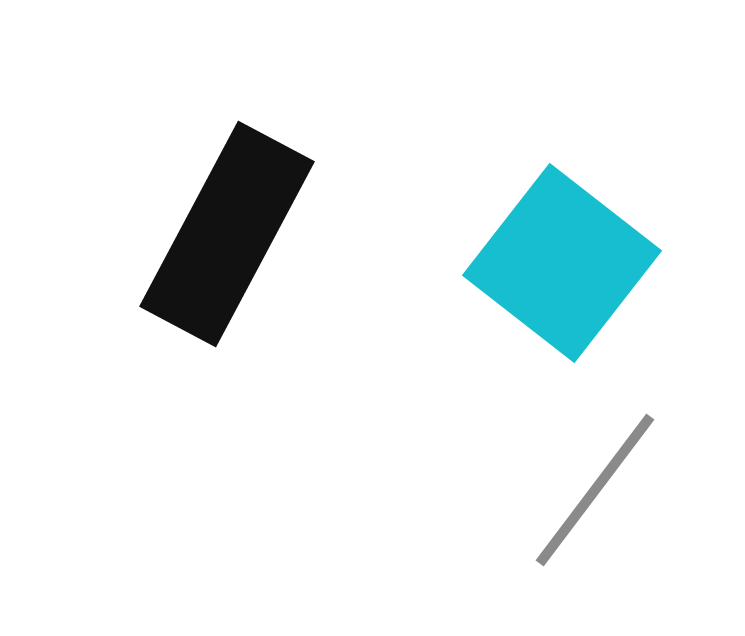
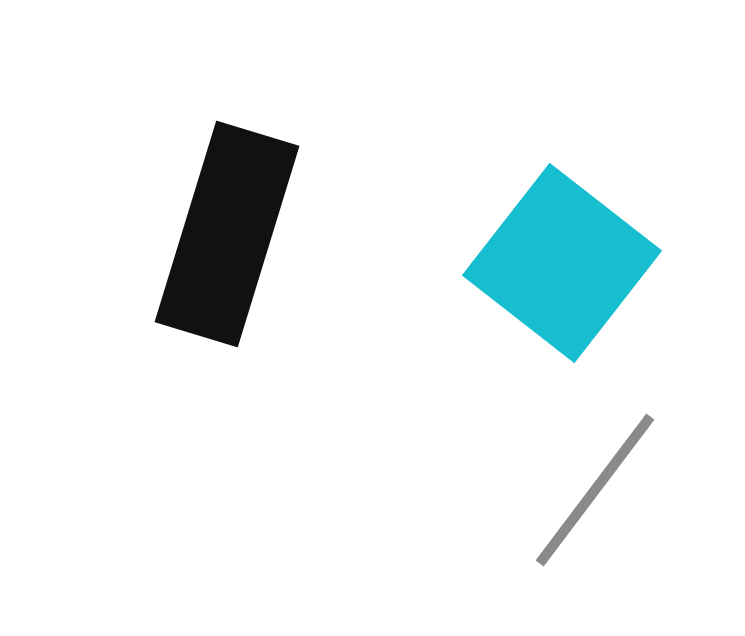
black rectangle: rotated 11 degrees counterclockwise
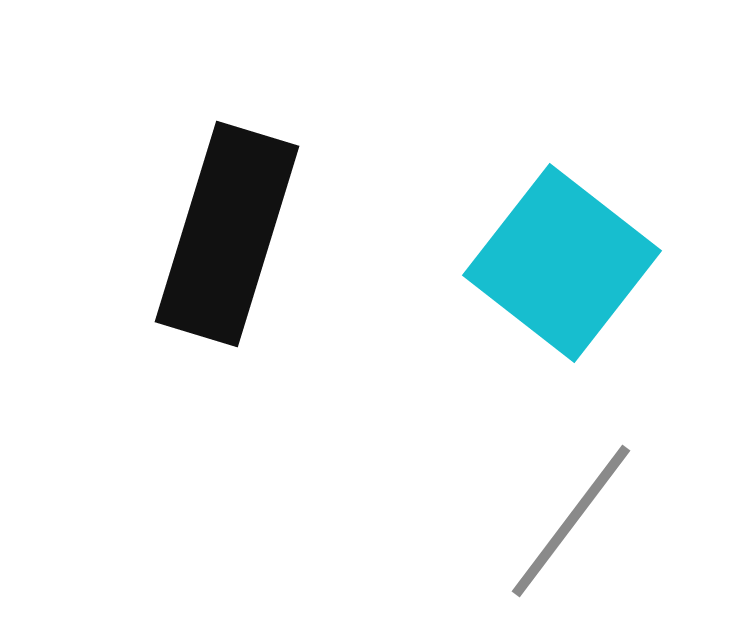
gray line: moved 24 px left, 31 px down
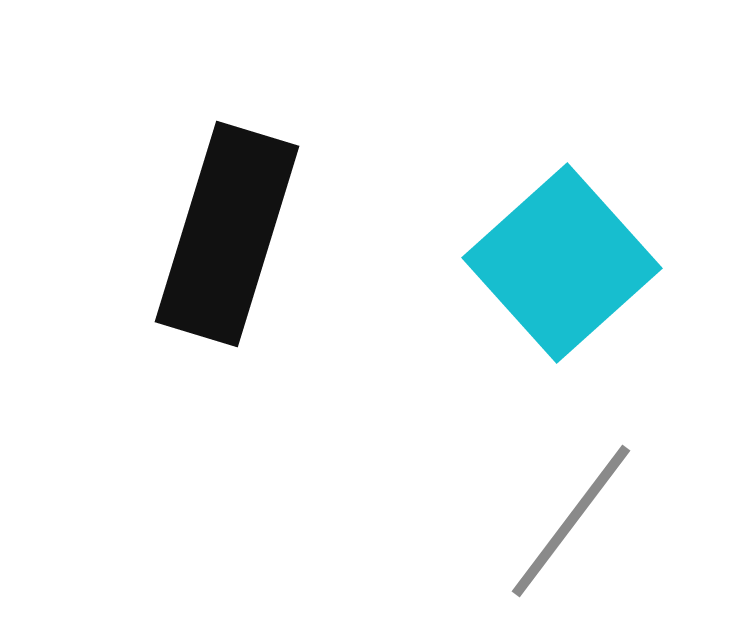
cyan square: rotated 10 degrees clockwise
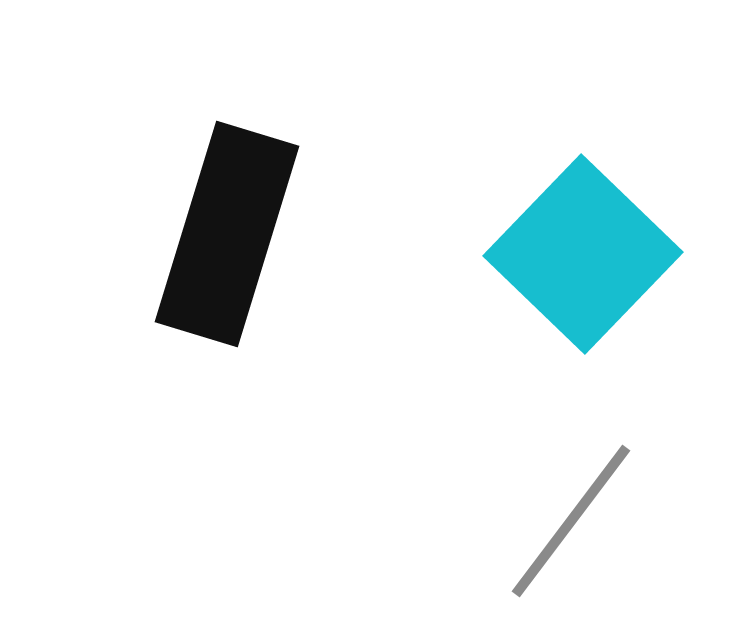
cyan square: moved 21 px right, 9 px up; rotated 4 degrees counterclockwise
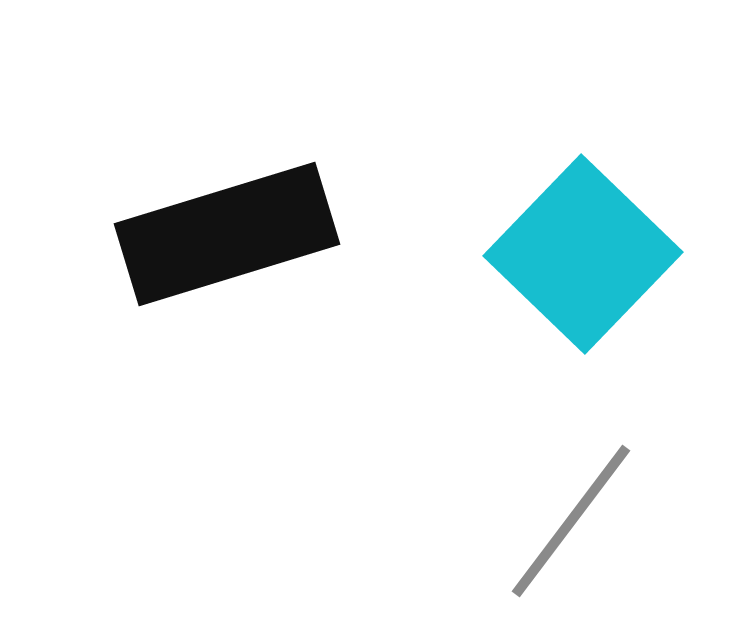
black rectangle: rotated 56 degrees clockwise
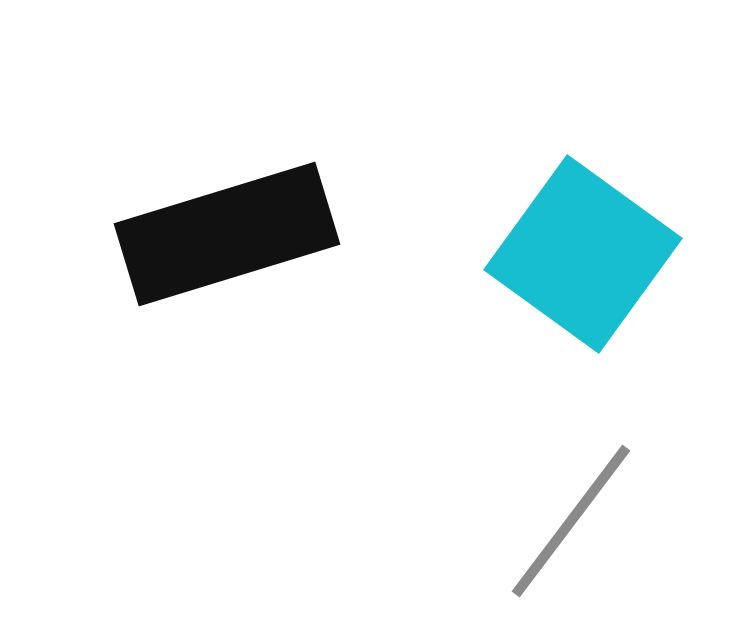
cyan square: rotated 8 degrees counterclockwise
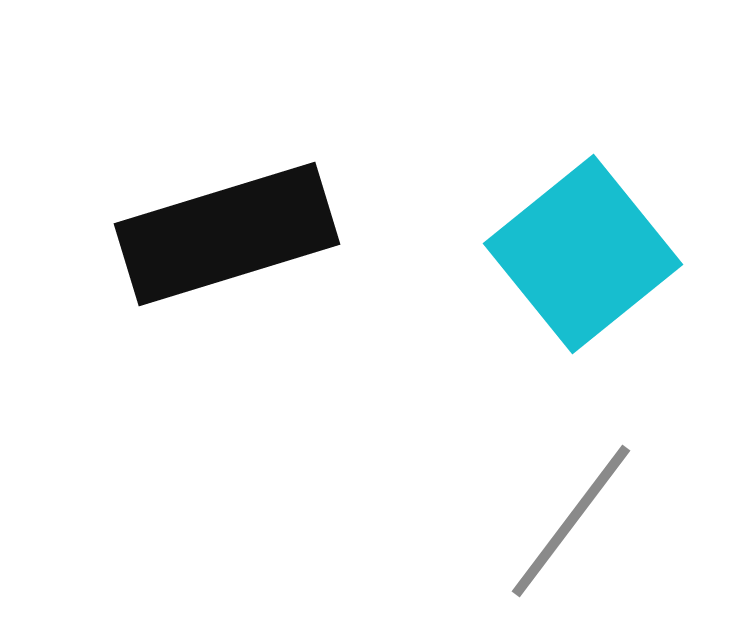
cyan square: rotated 15 degrees clockwise
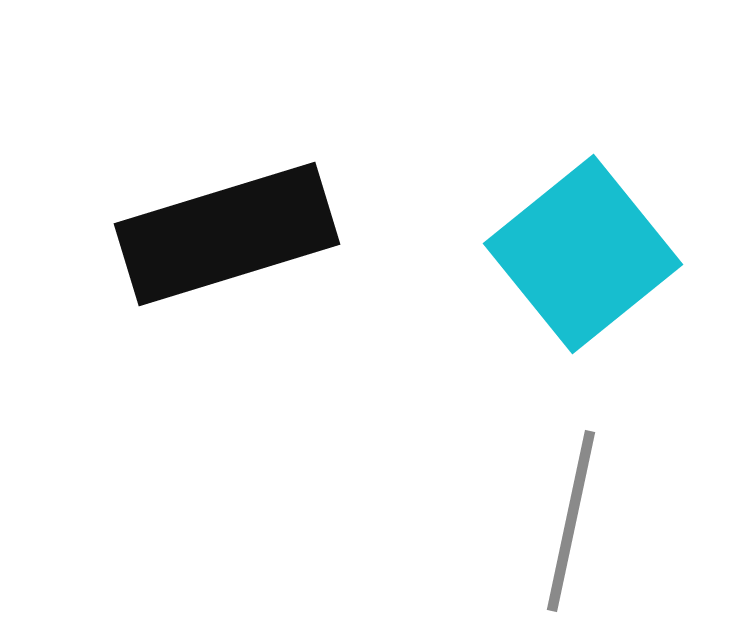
gray line: rotated 25 degrees counterclockwise
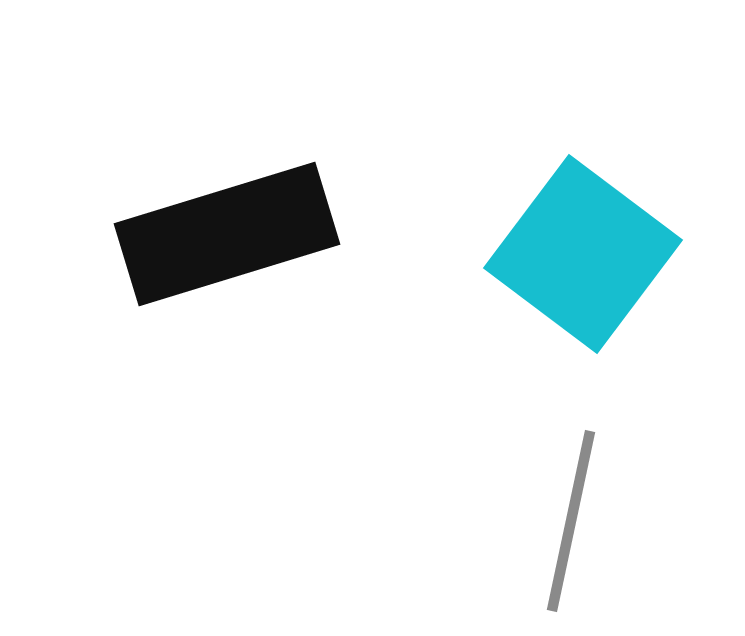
cyan square: rotated 14 degrees counterclockwise
